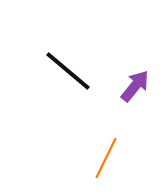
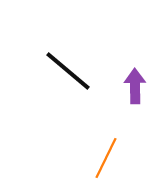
purple arrow: rotated 40 degrees counterclockwise
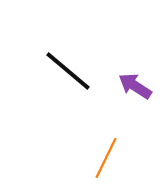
purple arrow: rotated 56 degrees counterclockwise
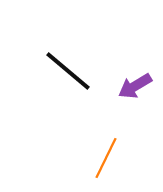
purple arrow: rotated 64 degrees counterclockwise
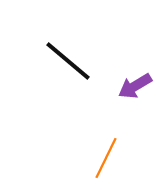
black line: moved 10 px up
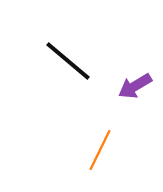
orange line: moved 6 px left, 8 px up
